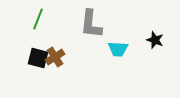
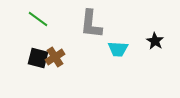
green line: rotated 75 degrees counterclockwise
black star: moved 1 px down; rotated 12 degrees clockwise
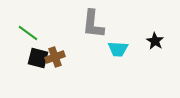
green line: moved 10 px left, 14 px down
gray L-shape: moved 2 px right
brown cross: rotated 12 degrees clockwise
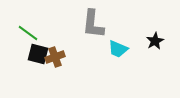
black star: rotated 12 degrees clockwise
cyan trapezoid: rotated 20 degrees clockwise
black square: moved 4 px up
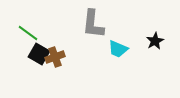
black square: moved 1 px right; rotated 15 degrees clockwise
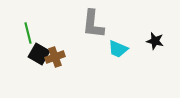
green line: rotated 40 degrees clockwise
black star: rotated 30 degrees counterclockwise
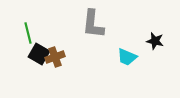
cyan trapezoid: moved 9 px right, 8 px down
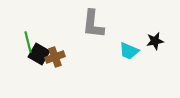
green line: moved 9 px down
black star: rotated 24 degrees counterclockwise
cyan trapezoid: moved 2 px right, 6 px up
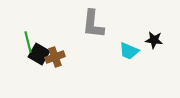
black star: moved 1 px left, 1 px up; rotated 18 degrees clockwise
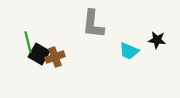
black star: moved 3 px right
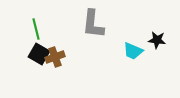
green line: moved 8 px right, 13 px up
cyan trapezoid: moved 4 px right
